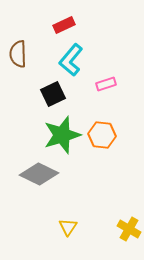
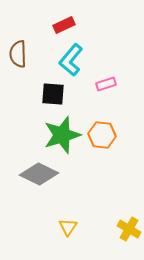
black square: rotated 30 degrees clockwise
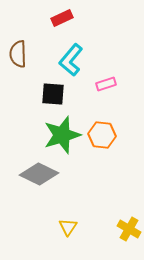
red rectangle: moved 2 px left, 7 px up
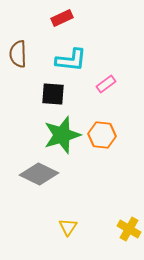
cyan L-shape: rotated 124 degrees counterclockwise
pink rectangle: rotated 18 degrees counterclockwise
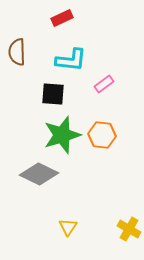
brown semicircle: moved 1 px left, 2 px up
pink rectangle: moved 2 px left
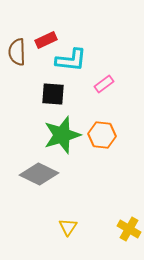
red rectangle: moved 16 px left, 22 px down
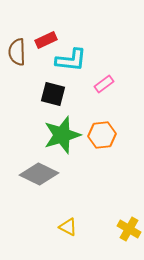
black square: rotated 10 degrees clockwise
orange hexagon: rotated 12 degrees counterclockwise
yellow triangle: rotated 36 degrees counterclockwise
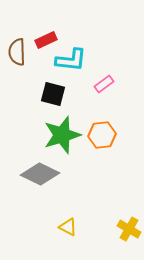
gray diamond: moved 1 px right
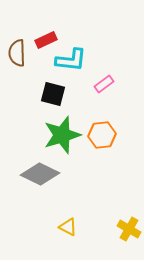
brown semicircle: moved 1 px down
